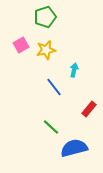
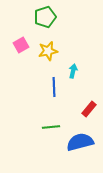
yellow star: moved 2 px right, 1 px down
cyan arrow: moved 1 px left, 1 px down
blue line: rotated 36 degrees clockwise
green line: rotated 48 degrees counterclockwise
blue semicircle: moved 6 px right, 6 px up
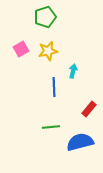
pink square: moved 4 px down
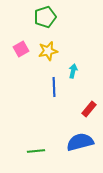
green line: moved 15 px left, 24 px down
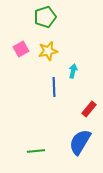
blue semicircle: rotated 44 degrees counterclockwise
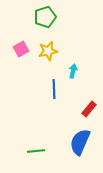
blue line: moved 2 px down
blue semicircle: rotated 8 degrees counterclockwise
